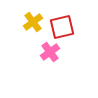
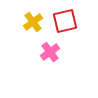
red square: moved 3 px right, 6 px up
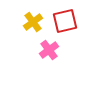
pink cross: moved 1 px left, 2 px up
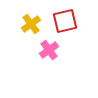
yellow cross: moved 2 px left, 2 px down
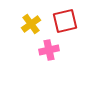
pink cross: rotated 24 degrees clockwise
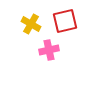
yellow cross: rotated 24 degrees counterclockwise
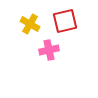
yellow cross: moved 1 px left
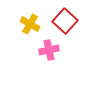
red square: rotated 35 degrees counterclockwise
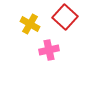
red square: moved 4 px up
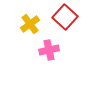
yellow cross: rotated 24 degrees clockwise
